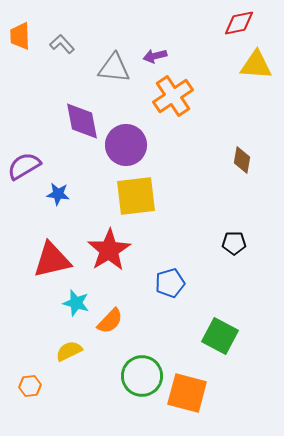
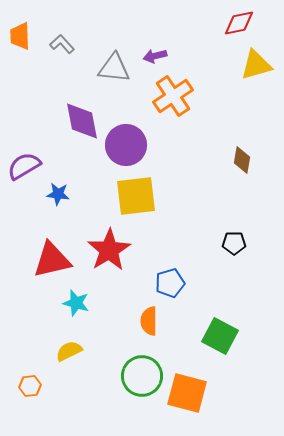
yellow triangle: rotated 20 degrees counterclockwise
orange semicircle: moved 39 px right; rotated 136 degrees clockwise
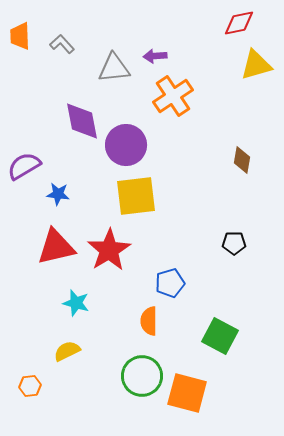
purple arrow: rotated 10 degrees clockwise
gray triangle: rotated 12 degrees counterclockwise
red triangle: moved 4 px right, 13 px up
yellow semicircle: moved 2 px left
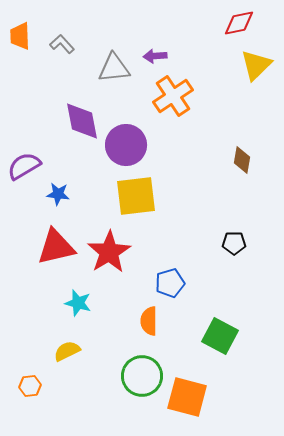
yellow triangle: rotated 28 degrees counterclockwise
red star: moved 2 px down
cyan star: moved 2 px right
orange square: moved 4 px down
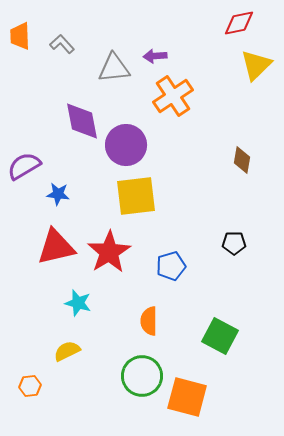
blue pentagon: moved 1 px right, 17 px up
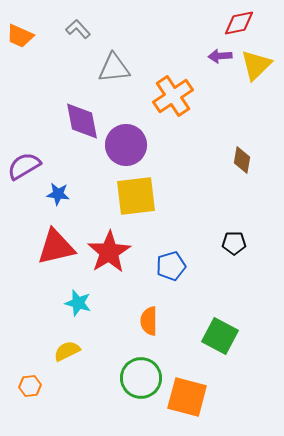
orange trapezoid: rotated 64 degrees counterclockwise
gray L-shape: moved 16 px right, 15 px up
purple arrow: moved 65 px right
green circle: moved 1 px left, 2 px down
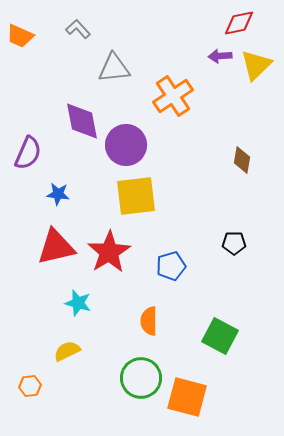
purple semicircle: moved 4 px right, 13 px up; rotated 144 degrees clockwise
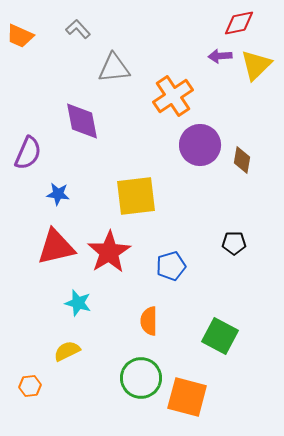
purple circle: moved 74 px right
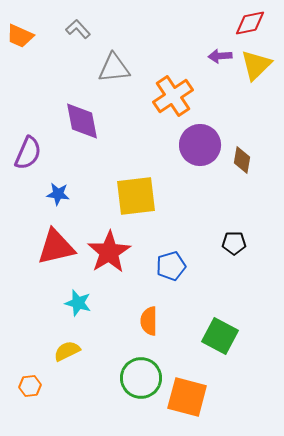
red diamond: moved 11 px right
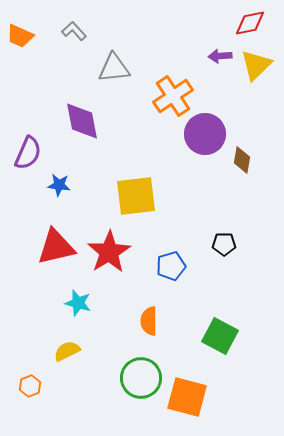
gray L-shape: moved 4 px left, 2 px down
purple circle: moved 5 px right, 11 px up
blue star: moved 1 px right, 9 px up
black pentagon: moved 10 px left, 1 px down
orange hexagon: rotated 15 degrees counterclockwise
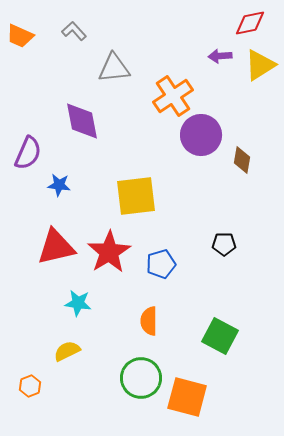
yellow triangle: moved 4 px right; rotated 12 degrees clockwise
purple circle: moved 4 px left, 1 px down
blue pentagon: moved 10 px left, 2 px up
cyan star: rotated 8 degrees counterclockwise
